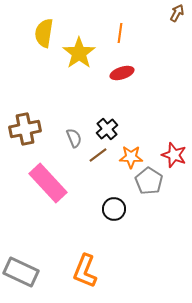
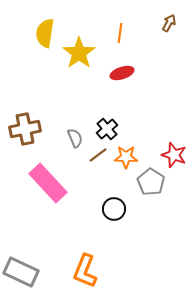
brown arrow: moved 8 px left, 10 px down
yellow semicircle: moved 1 px right
gray semicircle: moved 1 px right
orange star: moved 5 px left
gray pentagon: moved 2 px right, 1 px down
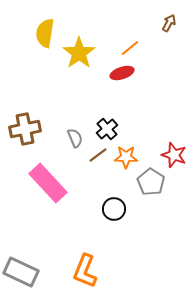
orange line: moved 10 px right, 15 px down; rotated 42 degrees clockwise
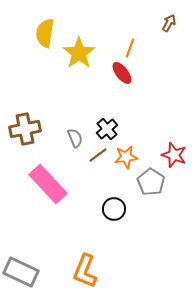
orange line: rotated 30 degrees counterclockwise
red ellipse: rotated 70 degrees clockwise
orange star: rotated 10 degrees counterclockwise
pink rectangle: moved 1 px down
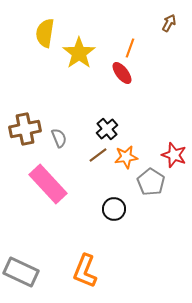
gray semicircle: moved 16 px left
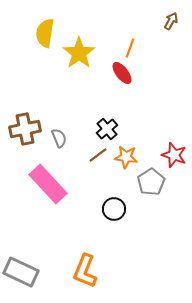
brown arrow: moved 2 px right, 2 px up
orange star: rotated 15 degrees clockwise
gray pentagon: rotated 8 degrees clockwise
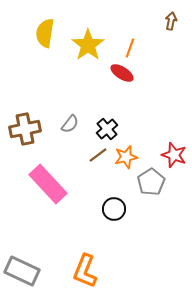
brown arrow: rotated 18 degrees counterclockwise
yellow star: moved 9 px right, 8 px up
red ellipse: rotated 20 degrees counterclockwise
gray semicircle: moved 11 px right, 14 px up; rotated 60 degrees clockwise
orange star: rotated 20 degrees counterclockwise
gray rectangle: moved 1 px right, 1 px up
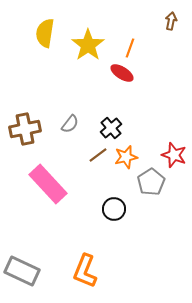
black cross: moved 4 px right, 1 px up
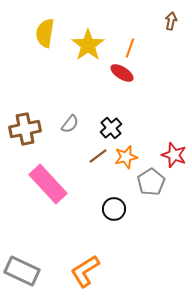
brown line: moved 1 px down
orange L-shape: rotated 36 degrees clockwise
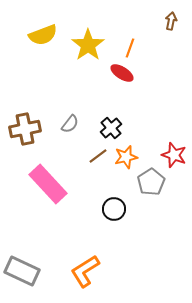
yellow semicircle: moved 2 px left, 2 px down; rotated 120 degrees counterclockwise
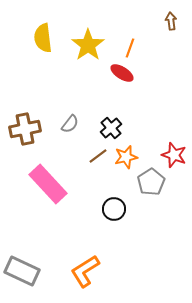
brown arrow: rotated 18 degrees counterclockwise
yellow semicircle: moved 3 px down; rotated 104 degrees clockwise
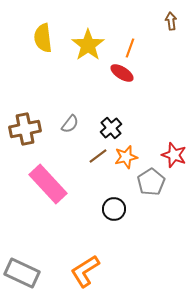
gray rectangle: moved 2 px down
